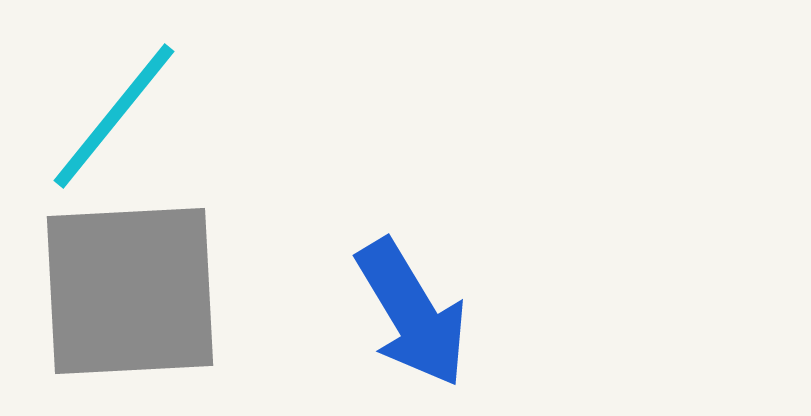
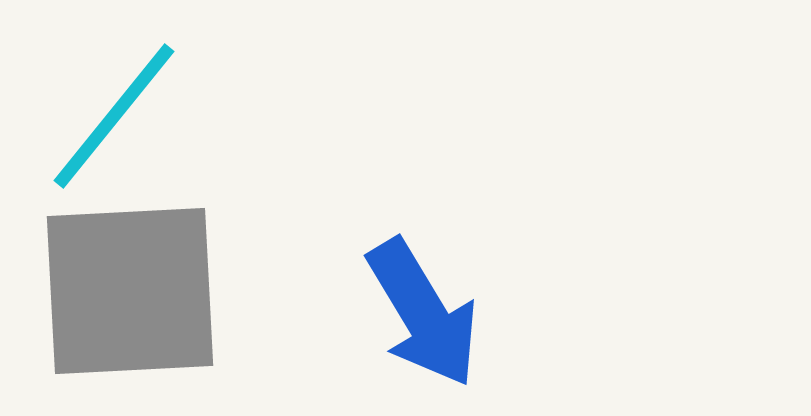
blue arrow: moved 11 px right
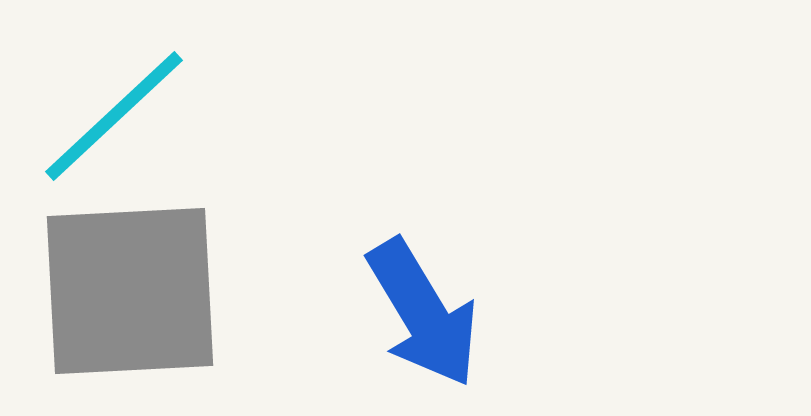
cyan line: rotated 8 degrees clockwise
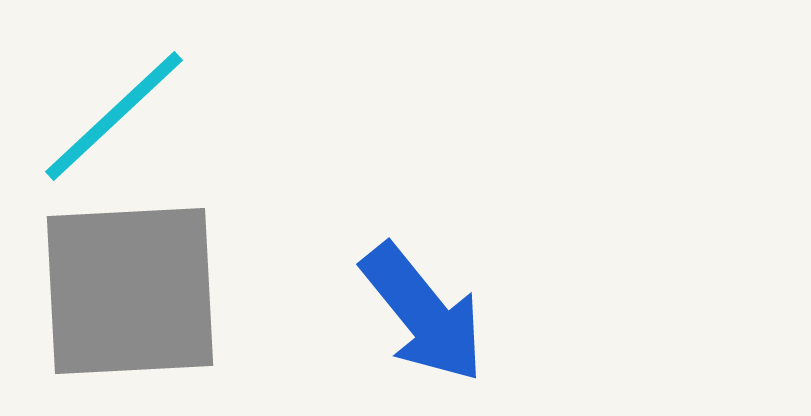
blue arrow: rotated 8 degrees counterclockwise
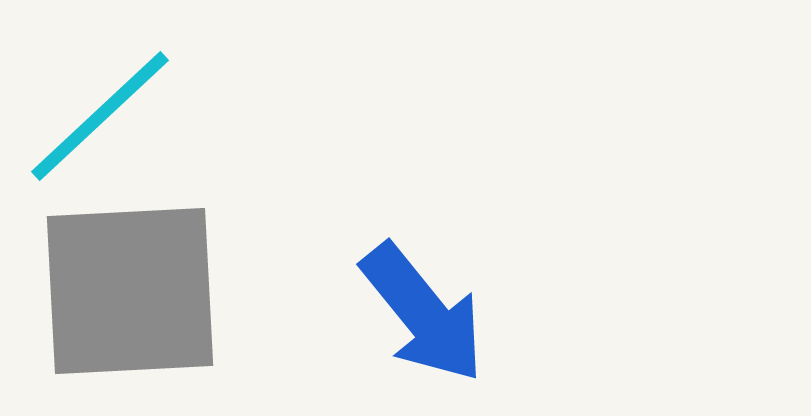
cyan line: moved 14 px left
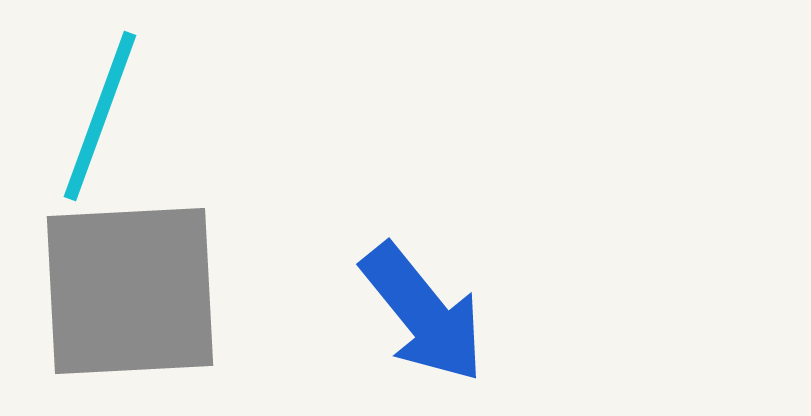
cyan line: rotated 27 degrees counterclockwise
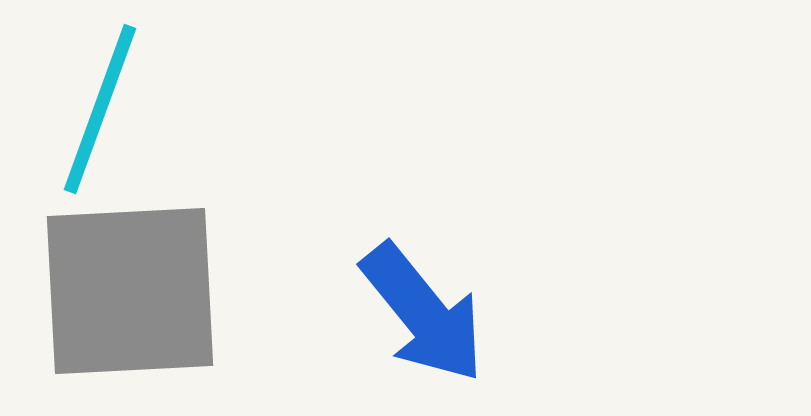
cyan line: moved 7 px up
